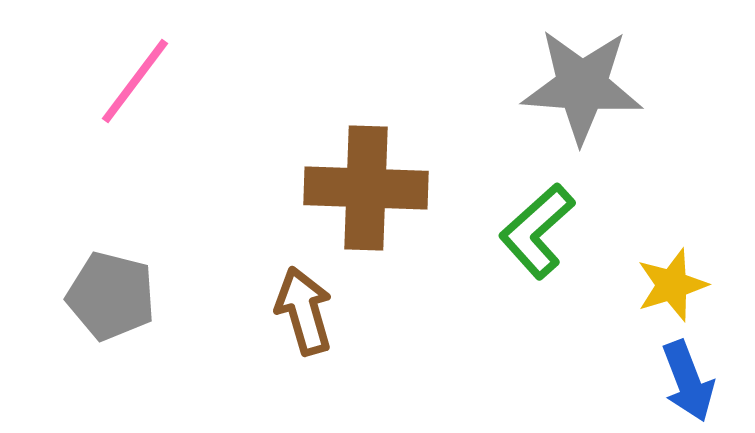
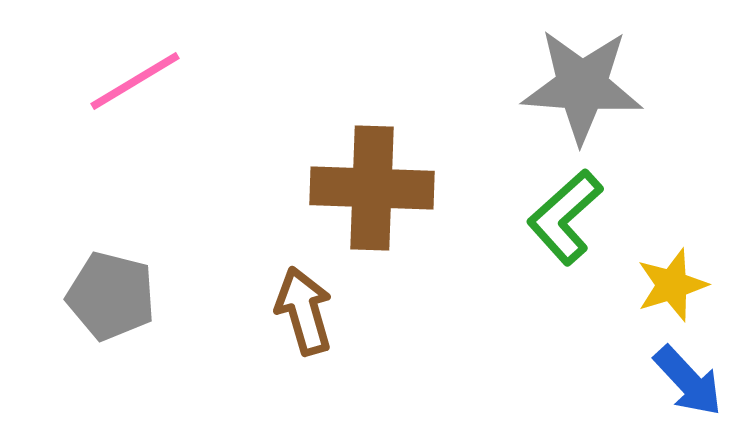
pink line: rotated 22 degrees clockwise
brown cross: moved 6 px right
green L-shape: moved 28 px right, 14 px up
blue arrow: rotated 22 degrees counterclockwise
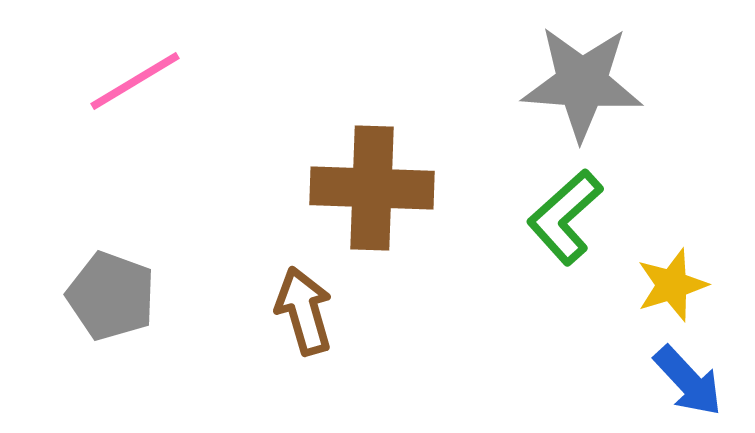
gray star: moved 3 px up
gray pentagon: rotated 6 degrees clockwise
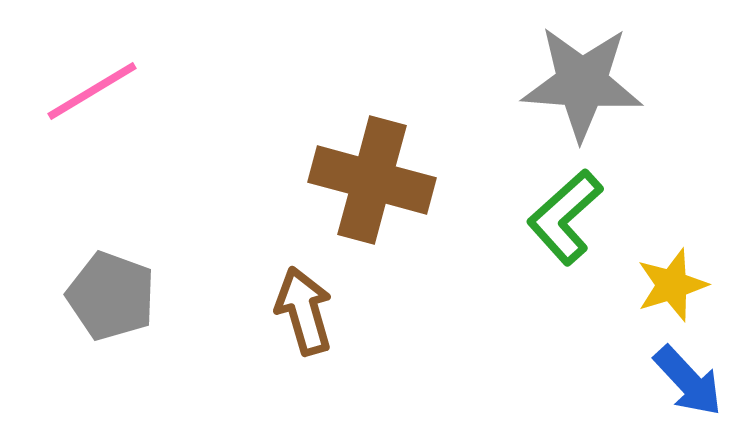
pink line: moved 43 px left, 10 px down
brown cross: moved 8 px up; rotated 13 degrees clockwise
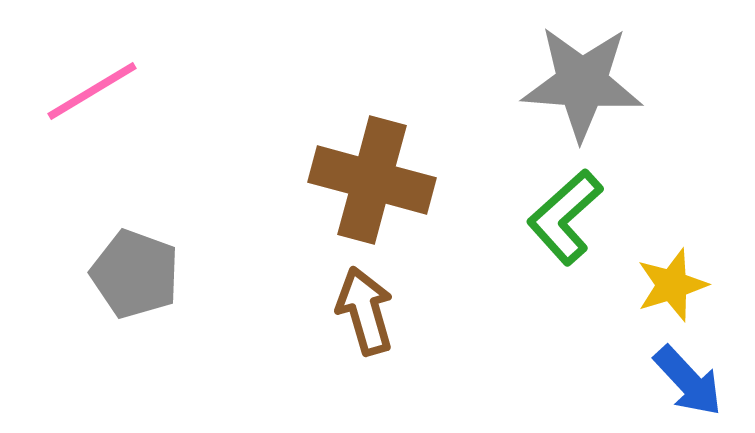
gray pentagon: moved 24 px right, 22 px up
brown arrow: moved 61 px right
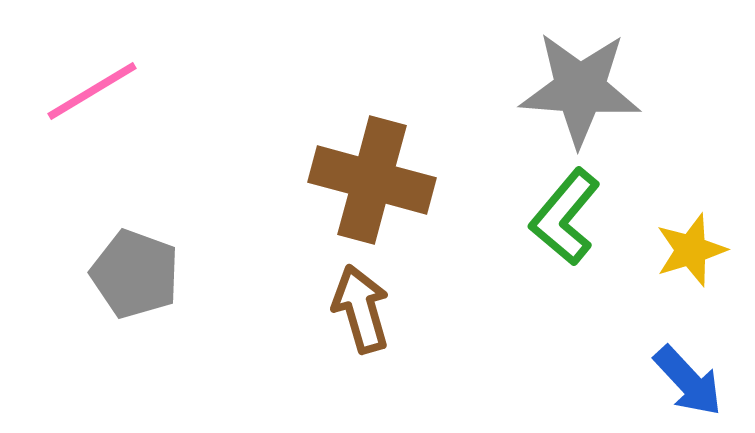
gray star: moved 2 px left, 6 px down
green L-shape: rotated 8 degrees counterclockwise
yellow star: moved 19 px right, 35 px up
brown arrow: moved 4 px left, 2 px up
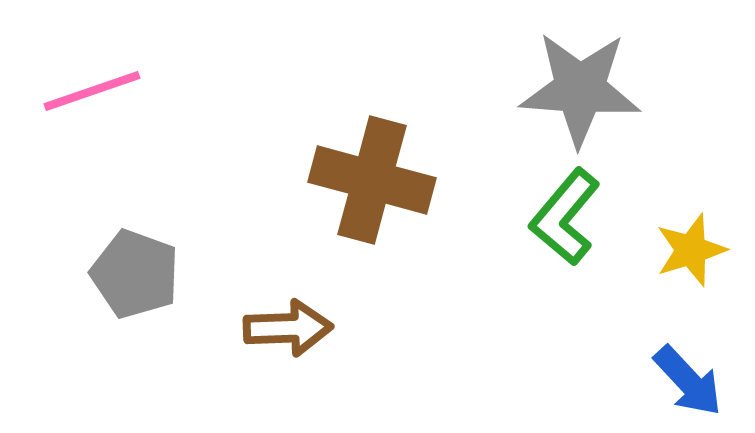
pink line: rotated 12 degrees clockwise
brown arrow: moved 73 px left, 19 px down; rotated 104 degrees clockwise
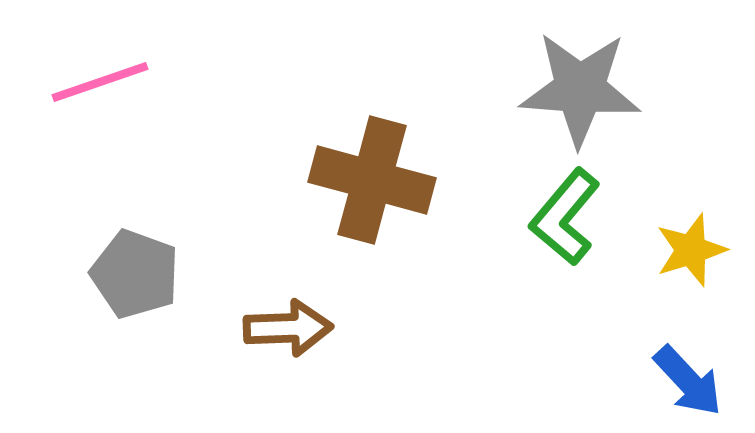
pink line: moved 8 px right, 9 px up
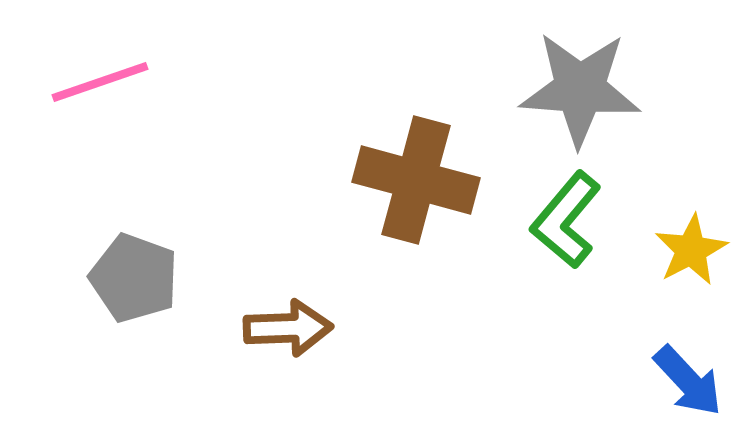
brown cross: moved 44 px right
green L-shape: moved 1 px right, 3 px down
yellow star: rotated 10 degrees counterclockwise
gray pentagon: moved 1 px left, 4 px down
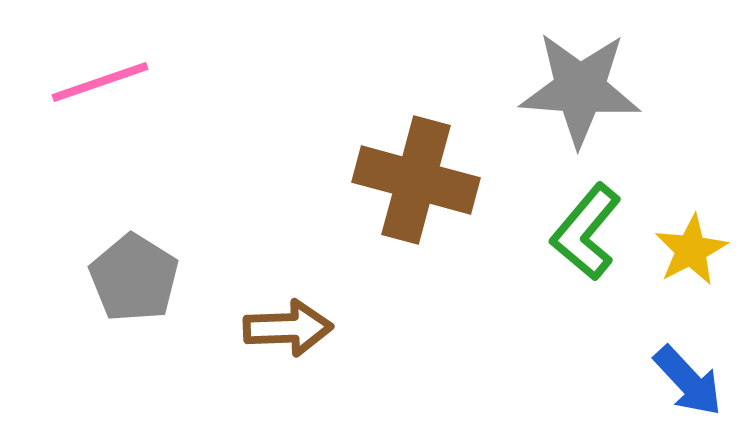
green L-shape: moved 20 px right, 12 px down
gray pentagon: rotated 12 degrees clockwise
